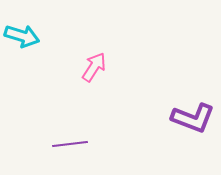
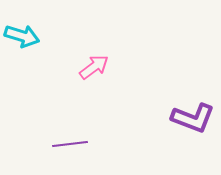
pink arrow: rotated 20 degrees clockwise
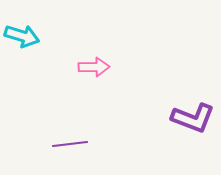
pink arrow: rotated 36 degrees clockwise
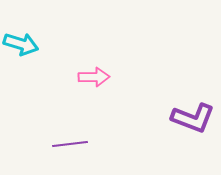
cyan arrow: moved 1 px left, 8 px down
pink arrow: moved 10 px down
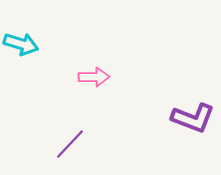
purple line: rotated 40 degrees counterclockwise
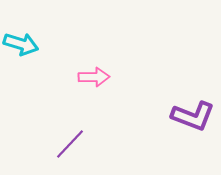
purple L-shape: moved 2 px up
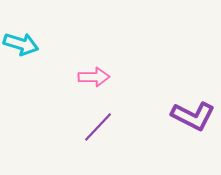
purple L-shape: rotated 6 degrees clockwise
purple line: moved 28 px right, 17 px up
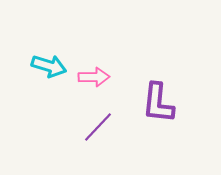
cyan arrow: moved 28 px right, 22 px down
purple L-shape: moved 35 px left, 13 px up; rotated 69 degrees clockwise
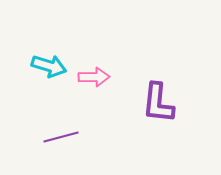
purple line: moved 37 px left, 10 px down; rotated 32 degrees clockwise
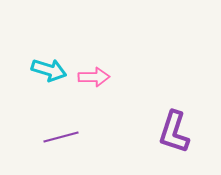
cyan arrow: moved 4 px down
purple L-shape: moved 16 px right, 29 px down; rotated 12 degrees clockwise
